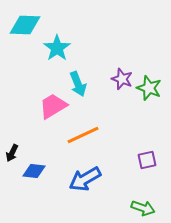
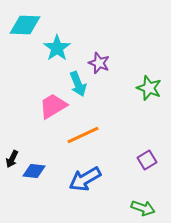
purple star: moved 23 px left, 16 px up
black arrow: moved 6 px down
purple square: rotated 18 degrees counterclockwise
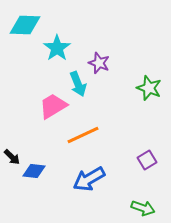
black arrow: moved 2 px up; rotated 72 degrees counterclockwise
blue arrow: moved 4 px right
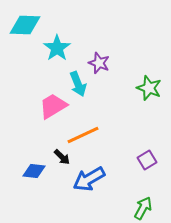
black arrow: moved 50 px right
green arrow: rotated 80 degrees counterclockwise
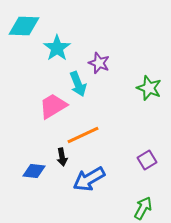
cyan diamond: moved 1 px left, 1 px down
black arrow: rotated 36 degrees clockwise
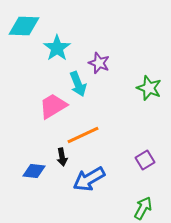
purple square: moved 2 px left
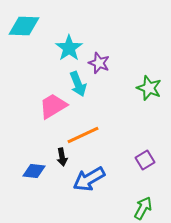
cyan star: moved 12 px right
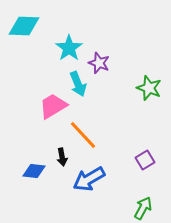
orange line: rotated 72 degrees clockwise
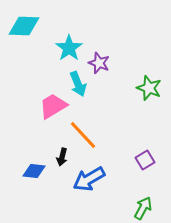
black arrow: rotated 24 degrees clockwise
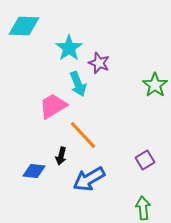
green star: moved 6 px right, 3 px up; rotated 15 degrees clockwise
black arrow: moved 1 px left, 1 px up
green arrow: rotated 35 degrees counterclockwise
